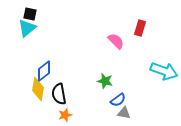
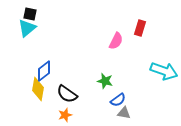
pink semicircle: rotated 72 degrees clockwise
black semicircle: moved 8 px right; rotated 45 degrees counterclockwise
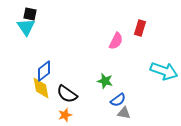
cyan triangle: moved 1 px left, 1 px up; rotated 24 degrees counterclockwise
yellow diamond: moved 3 px right, 1 px up; rotated 20 degrees counterclockwise
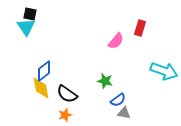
pink semicircle: rotated 12 degrees clockwise
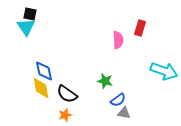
pink semicircle: moved 2 px right, 1 px up; rotated 42 degrees counterclockwise
blue diamond: rotated 65 degrees counterclockwise
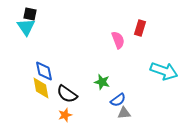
pink semicircle: rotated 18 degrees counterclockwise
green star: moved 3 px left, 1 px down
gray triangle: rotated 16 degrees counterclockwise
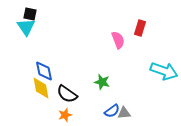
blue semicircle: moved 6 px left, 11 px down
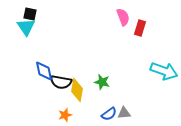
pink semicircle: moved 5 px right, 23 px up
yellow diamond: moved 36 px right, 2 px down; rotated 20 degrees clockwise
black semicircle: moved 6 px left, 12 px up; rotated 25 degrees counterclockwise
blue semicircle: moved 3 px left, 3 px down
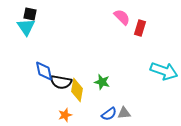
pink semicircle: moved 1 px left; rotated 24 degrees counterclockwise
